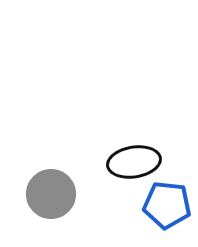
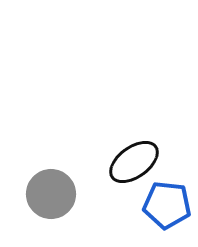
black ellipse: rotated 27 degrees counterclockwise
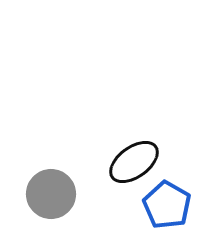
blue pentagon: rotated 24 degrees clockwise
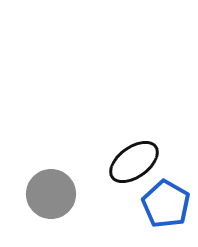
blue pentagon: moved 1 px left, 1 px up
